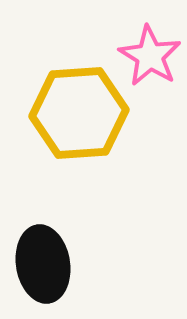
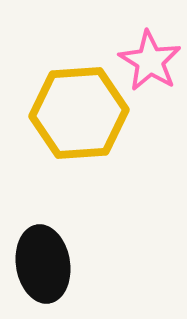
pink star: moved 5 px down
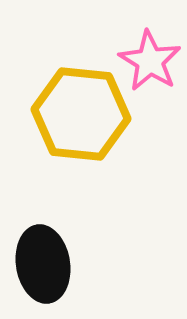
yellow hexagon: moved 2 px right, 1 px down; rotated 10 degrees clockwise
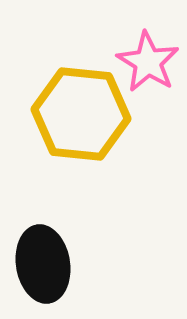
pink star: moved 2 px left, 1 px down
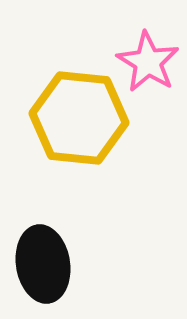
yellow hexagon: moved 2 px left, 4 px down
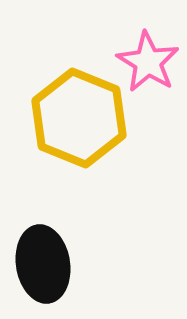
yellow hexagon: rotated 16 degrees clockwise
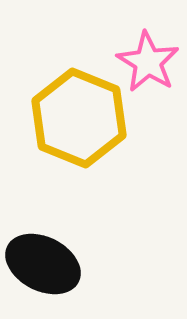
black ellipse: rotated 54 degrees counterclockwise
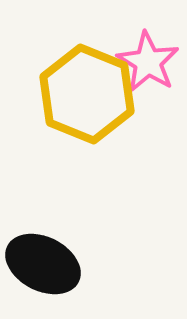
yellow hexagon: moved 8 px right, 24 px up
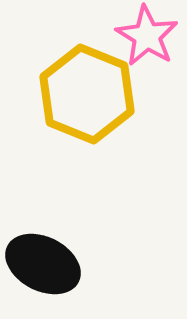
pink star: moved 1 px left, 26 px up
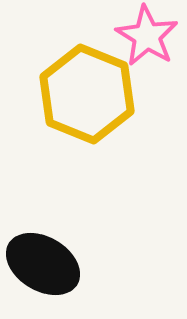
black ellipse: rotated 4 degrees clockwise
